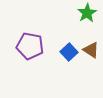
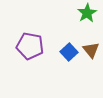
brown triangle: rotated 18 degrees clockwise
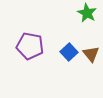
green star: rotated 12 degrees counterclockwise
brown triangle: moved 4 px down
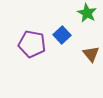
purple pentagon: moved 2 px right, 2 px up
blue square: moved 7 px left, 17 px up
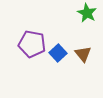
blue square: moved 4 px left, 18 px down
brown triangle: moved 8 px left
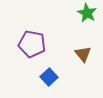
blue square: moved 9 px left, 24 px down
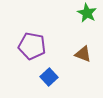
purple pentagon: moved 2 px down
brown triangle: rotated 30 degrees counterclockwise
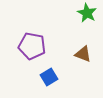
blue square: rotated 12 degrees clockwise
